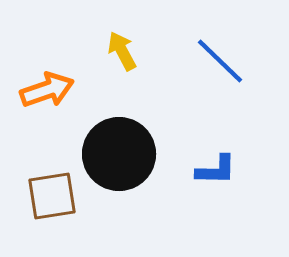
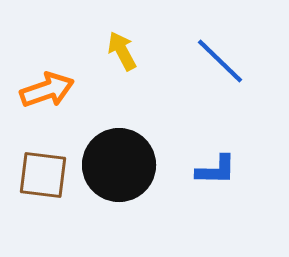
black circle: moved 11 px down
brown square: moved 9 px left, 21 px up; rotated 16 degrees clockwise
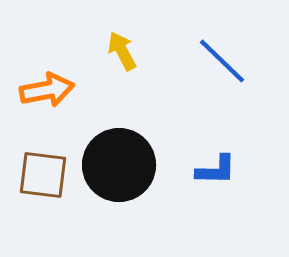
blue line: moved 2 px right
orange arrow: rotated 8 degrees clockwise
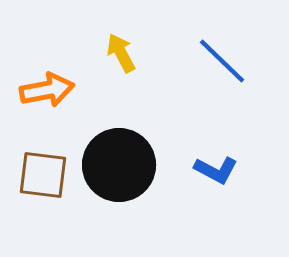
yellow arrow: moved 1 px left, 2 px down
blue L-shape: rotated 27 degrees clockwise
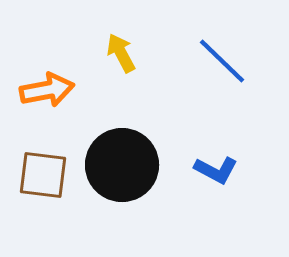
black circle: moved 3 px right
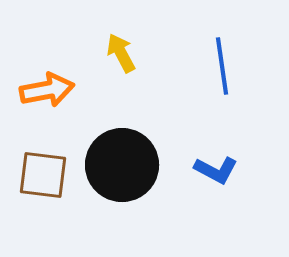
blue line: moved 5 px down; rotated 38 degrees clockwise
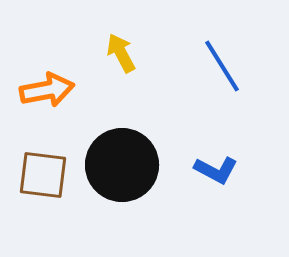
blue line: rotated 24 degrees counterclockwise
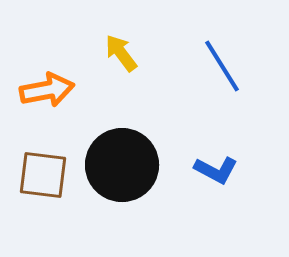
yellow arrow: rotated 9 degrees counterclockwise
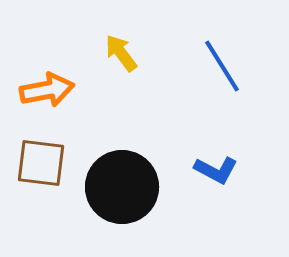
black circle: moved 22 px down
brown square: moved 2 px left, 12 px up
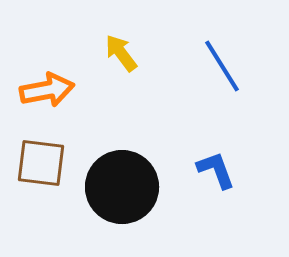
blue L-shape: rotated 138 degrees counterclockwise
